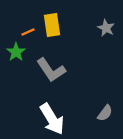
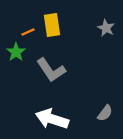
white arrow: rotated 140 degrees clockwise
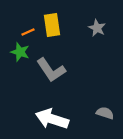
gray star: moved 9 px left
green star: moved 4 px right; rotated 18 degrees counterclockwise
gray semicircle: rotated 108 degrees counterclockwise
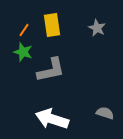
orange line: moved 4 px left, 2 px up; rotated 32 degrees counterclockwise
green star: moved 3 px right
gray L-shape: rotated 68 degrees counterclockwise
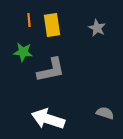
orange line: moved 5 px right, 10 px up; rotated 40 degrees counterclockwise
green star: rotated 12 degrees counterclockwise
white arrow: moved 4 px left
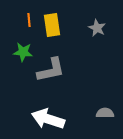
gray semicircle: rotated 18 degrees counterclockwise
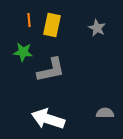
yellow rectangle: rotated 20 degrees clockwise
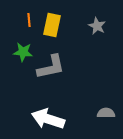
gray star: moved 2 px up
gray L-shape: moved 3 px up
gray semicircle: moved 1 px right
